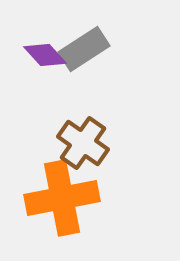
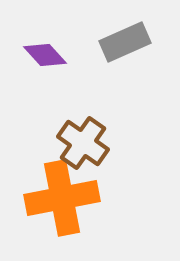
gray rectangle: moved 41 px right, 7 px up; rotated 9 degrees clockwise
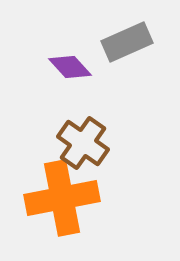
gray rectangle: moved 2 px right
purple diamond: moved 25 px right, 12 px down
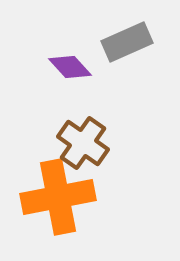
orange cross: moved 4 px left, 1 px up
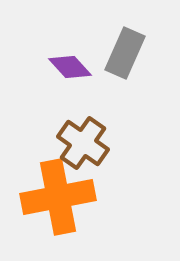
gray rectangle: moved 2 px left, 11 px down; rotated 42 degrees counterclockwise
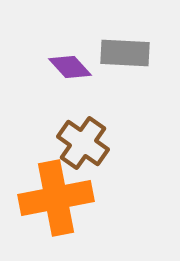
gray rectangle: rotated 69 degrees clockwise
orange cross: moved 2 px left, 1 px down
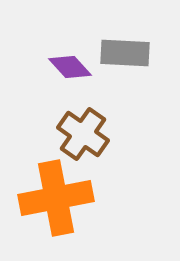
brown cross: moved 9 px up
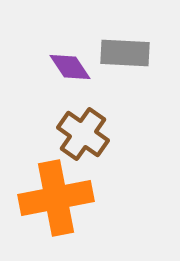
purple diamond: rotated 9 degrees clockwise
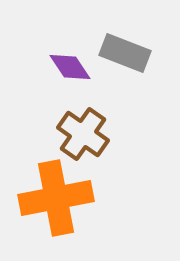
gray rectangle: rotated 18 degrees clockwise
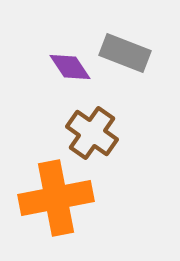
brown cross: moved 9 px right, 1 px up
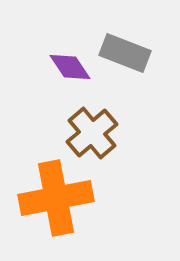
brown cross: rotated 15 degrees clockwise
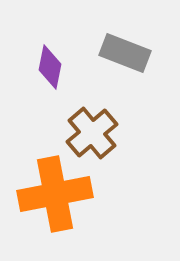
purple diamond: moved 20 px left; rotated 45 degrees clockwise
orange cross: moved 1 px left, 4 px up
